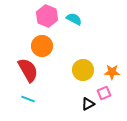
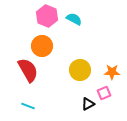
yellow circle: moved 3 px left
cyan line: moved 7 px down
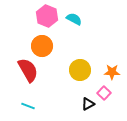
pink square: rotated 24 degrees counterclockwise
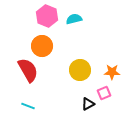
cyan semicircle: rotated 42 degrees counterclockwise
pink square: rotated 24 degrees clockwise
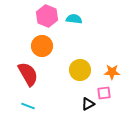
cyan semicircle: rotated 21 degrees clockwise
red semicircle: moved 4 px down
pink square: rotated 16 degrees clockwise
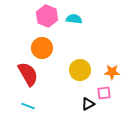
orange circle: moved 2 px down
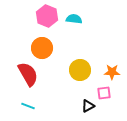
black triangle: moved 2 px down
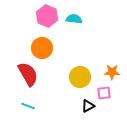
yellow circle: moved 7 px down
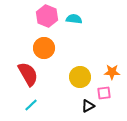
orange circle: moved 2 px right
cyan line: moved 3 px right, 1 px up; rotated 64 degrees counterclockwise
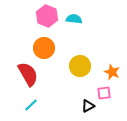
orange star: rotated 21 degrees clockwise
yellow circle: moved 11 px up
